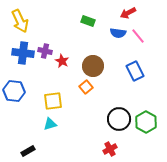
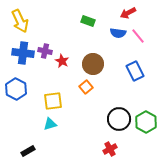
brown circle: moved 2 px up
blue hexagon: moved 2 px right, 2 px up; rotated 20 degrees clockwise
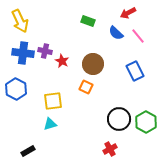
blue semicircle: moved 2 px left; rotated 35 degrees clockwise
orange square: rotated 24 degrees counterclockwise
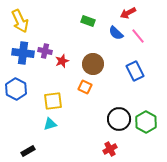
red star: rotated 24 degrees clockwise
orange square: moved 1 px left
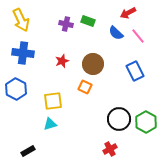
yellow arrow: moved 1 px right, 1 px up
purple cross: moved 21 px right, 27 px up
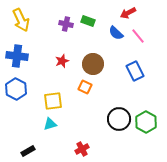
blue cross: moved 6 px left, 3 px down
red cross: moved 28 px left
